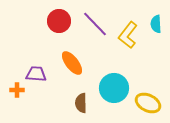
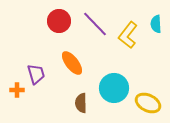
purple trapezoid: rotated 70 degrees clockwise
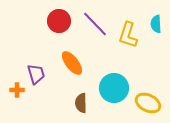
yellow L-shape: rotated 20 degrees counterclockwise
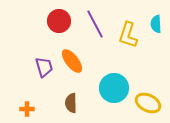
purple line: rotated 16 degrees clockwise
orange ellipse: moved 2 px up
purple trapezoid: moved 8 px right, 7 px up
orange cross: moved 10 px right, 19 px down
brown semicircle: moved 10 px left
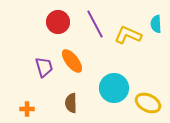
red circle: moved 1 px left, 1 px down
yellow L-shape: rotated 96 degrees clockwise
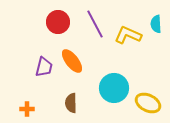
purple trapezoid: rotated 30 degrees clockwise
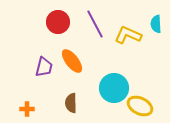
yellow ellipse: moved 8 px left, 3 px down
